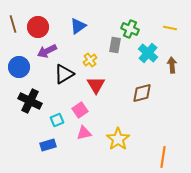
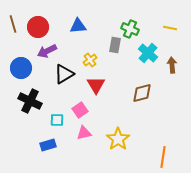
blue triangle: rotated 30 degrees clockwise
blue circle: moved 2 px right, 1 px down
cyan square: rotated 24 degrees clockwise
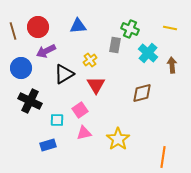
brown line: moved 7 px down
purple arrow: moved 1 px left
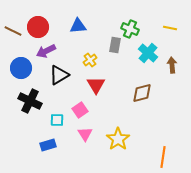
brown line: rotated 48 degrees counterclockwise
black triangle: moved 5 px left, 1 px down
pink triangle: moved 1 px right, 1 px down; rotated 49 degrees counterclockwise
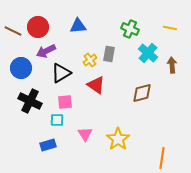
gray rectangle: moved 6 px left, 9 px down
black triangle: moved 2 px right, 2 px up
red triangle: rotated 24 degrees counterclockwise
pink square: moved 15 px left, 8 px up; rotated 28 degrees clockwise
orange line: moved 1 px left, 1 px down
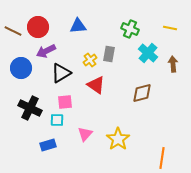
brown arrow: moved 1 px right, 1 px up
black cross: moved 7 px down
pink triangle: rotated 14 degrees clockwise
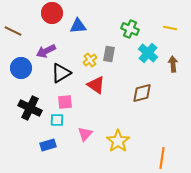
red circle: moved 14 px right, 14 px up
yellow star: moved 2 px down
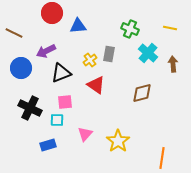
brown line: moved 1 px right, 2 px down
black triangle: rotated 10 degrees clockwise
